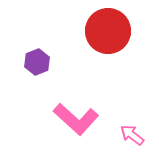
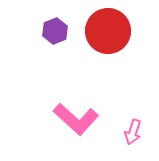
purple hexagon: moved 18 px right, 31 px up
pink arrow: moved 1 px right, 3 px up; rotated 110 degrees counterclockwise
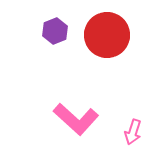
red circle: moved 1 px left, 4 px down
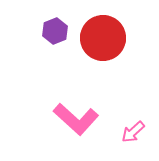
red circle: moved 4 px left, 3 px down
pink arrow: rotated 30 degrees clockwise
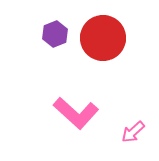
purple hexagon: moved 3 px down
pink L-shape: moved 6 px up
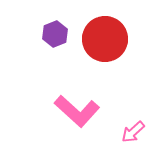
red circle: moved 2 px right, 1 px down
pink L-shape: moved 1 px right, 2 px up
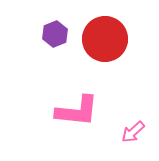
pink L-shape: rotated 36 degrees counterclockwise
